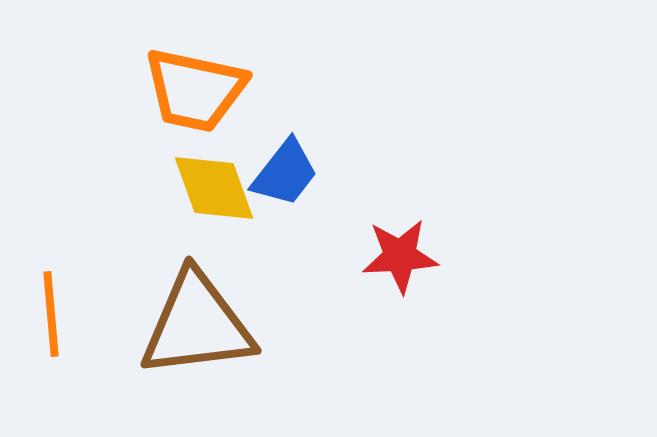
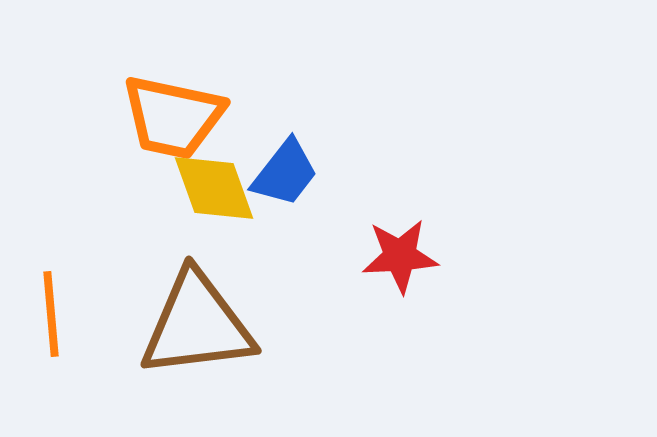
orange trapezoid: moved 22 px left, 27 px down
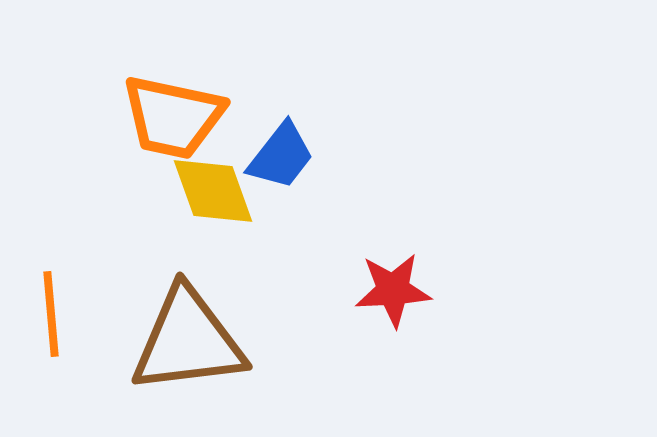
blue trapezoid: moved 4 px left, 17 px up
yellow diamond: moved 1 px left, 3 px down
red star: moved 7 px left, 34 px down
brown triangle: moved 9 px left, 16 px down
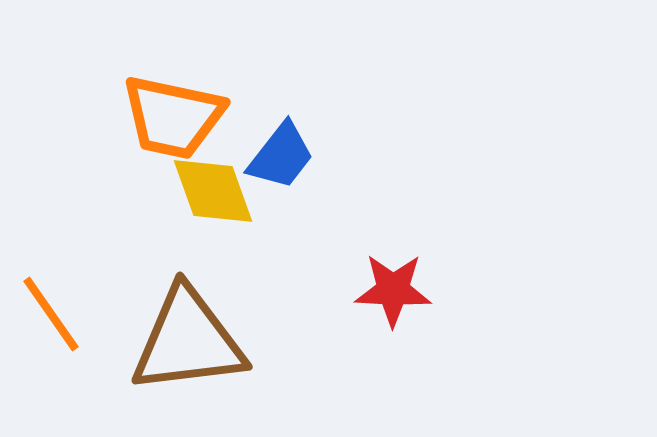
red star: rotated 6 degrees clockwise
orange line: rotated 30 degrees counterclockwise
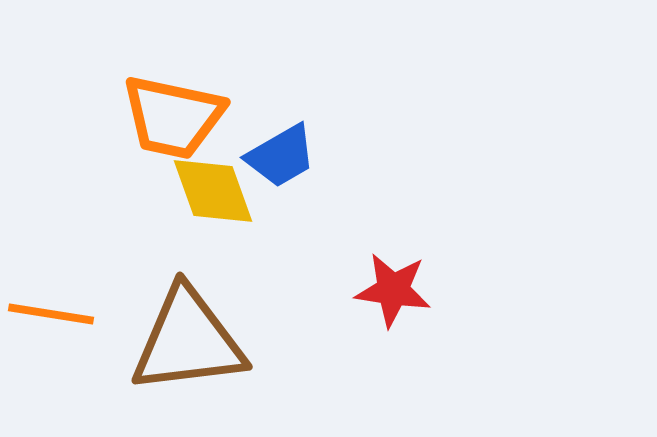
blue trapezoid: rotated 22 degrees clockwise
red star: rotated 6 degrees clockwise
orange line: rotated 46 degrees counterclockwise
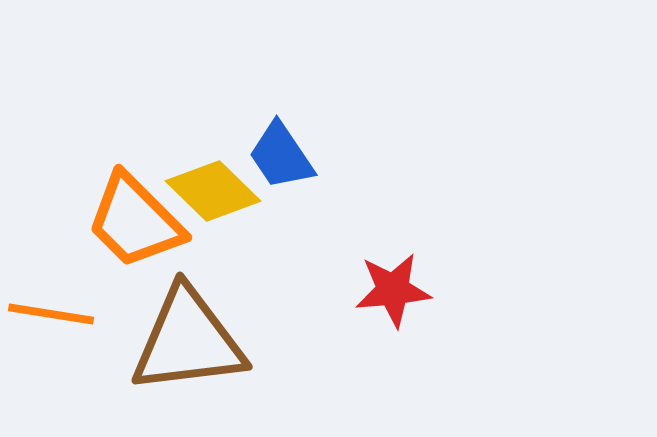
orange trapezoid: moved 38 px left, 104 px down; rotated 33 degrees clockwise
blue trapezoid: rotated 86 degrees clockwise
yellow diamond: rotated 26 degrees counterclockwise
red star: rotated 14 degrees counterclockwise
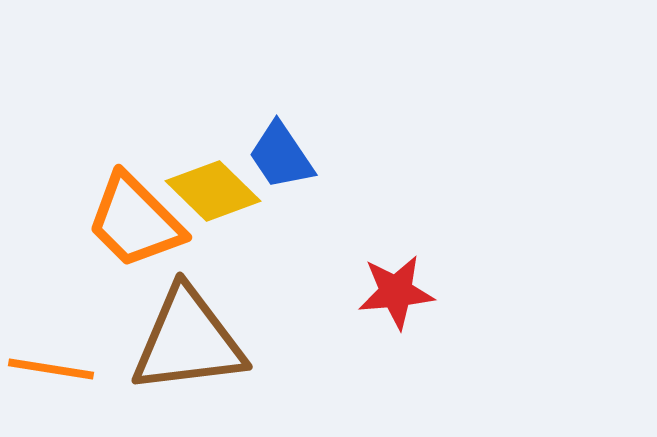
red star: moved 3 px right, 2 px down
orange line: moved 55 px down
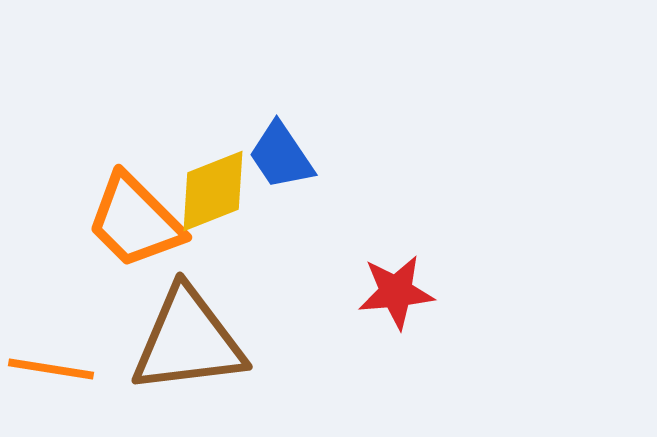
yellow diamond: rotated 66 degrees counterclockwise
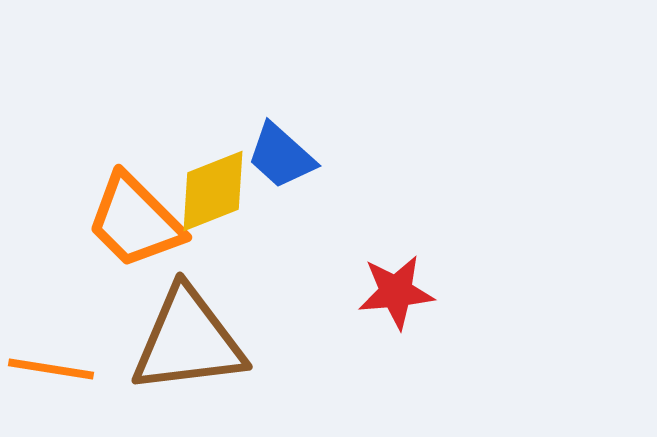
blue trapezoid: rotated 14 degrees counterclockwise
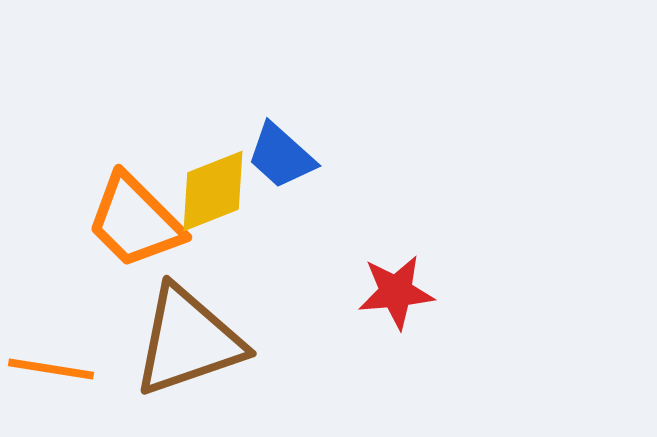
brown triangle: rotated 12 degrees counterclockwise
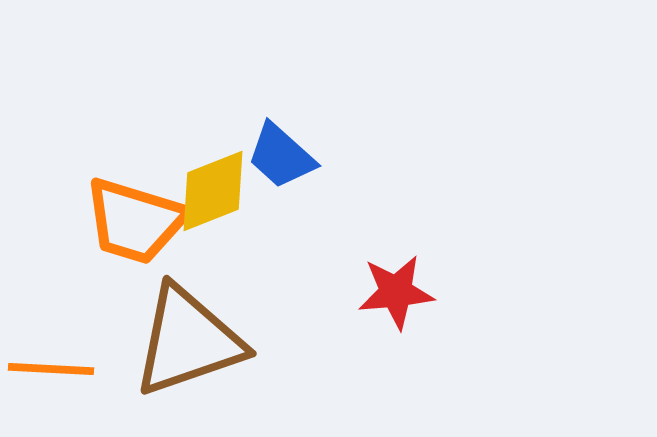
orange trapezoid: rotated 28 degrees counterclockwise
orange line: rotated 6 degrees counterclockwise
